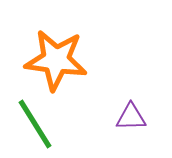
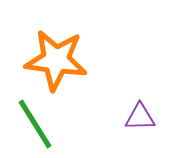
purple triangle: moved 9 px right
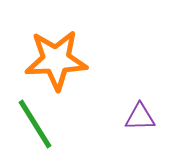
orange star: rotated 10 degrees counterclockwise
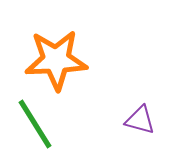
purple triangle: moved 3 px down; rotated 16 degrees clockwise
